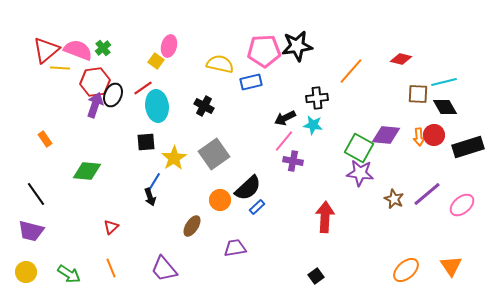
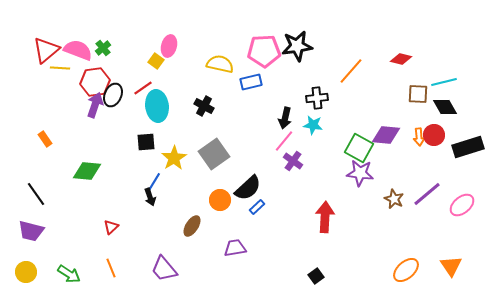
black arrow at (285, 118): rotated 50 degrees counterclockwise
purple cross at (293, 161): rotated 24 degrees clockwise
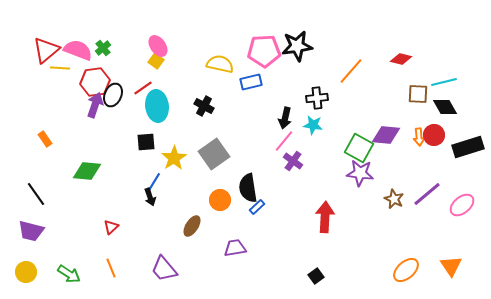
pink ellipse at (169, 46): moved 11 px left; rotated 50 degrees counterclockwise
black semicircle at (248, 188): rotated 124 degrees clockwise
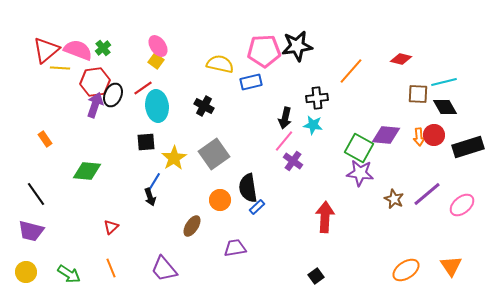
orange ellipse at (406, 270): rotated 8 degrees clockwise
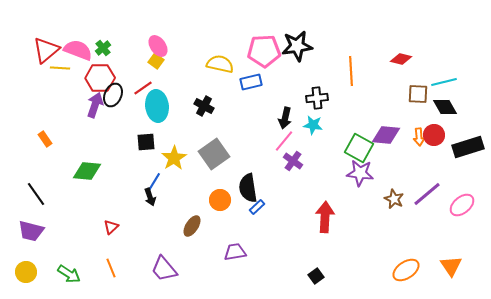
orange line at (351, 71): rotated 44 degrees counterclockwise
red hexagon at (95, 82): moved 5 px right, 4 px up; rotated 8 degrees clockwise
purple trapezoid at (235, 248): moved 4 px down
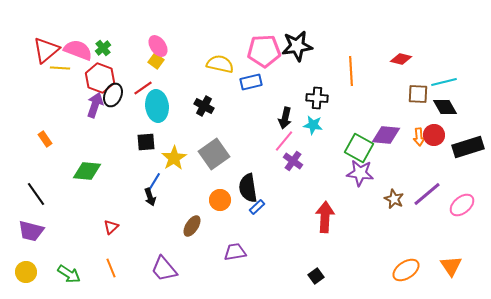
red hexagon at (100, 78): rotated 20 degrees clockwise
black cross at (317, 98): rotated 10 degrees clockwise
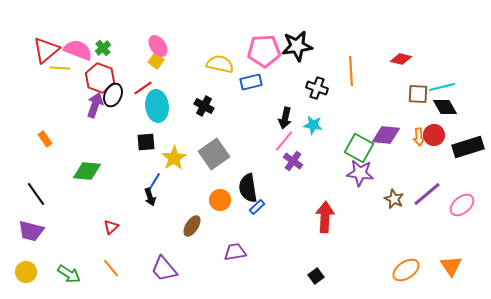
cyan line at (444, 82): moved 2 px left, 5 px down
black cross at (317, 98): moved 10 px up; rotated 15 degrees clockwise
orange line at (111, 268): rotated 18 degrees counterclockwise
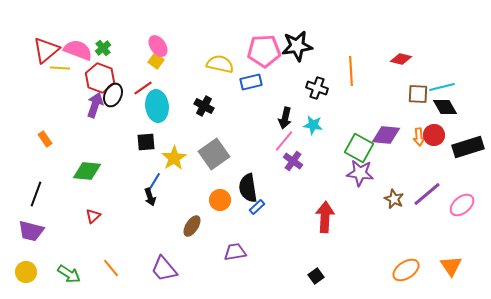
black line at (36, 194): rotated 55 degrees clockwise
red triangle at (111, 227): moved 18 px left, 11 px up
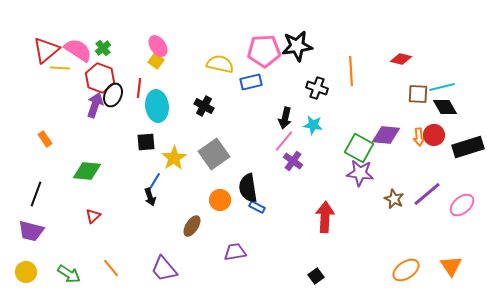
pink semicircle at (78, 50): rotated 12 degrees clockwise
red line at (143, 88): moved 4 px left; rotated 48 degrees counterclockwise
blue rectangle at (257, 207): rotated 70 degrees clockwise
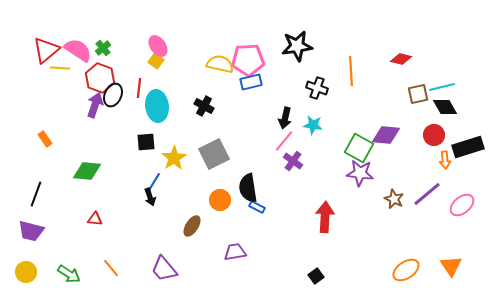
pink pentagon at (264, 51): moved 16 px left, 9 px down
brown square at (418, 94): rotated 15 degrees counterclockwise
orange arrow at (419, 137): moved 26 px right, 23 px down
gray square at (214, 154): rotated 8 degrees clockwise
red triangle at (93, 216): moved 2 px right, 3 px down; rotated 49 degrees clockwise
